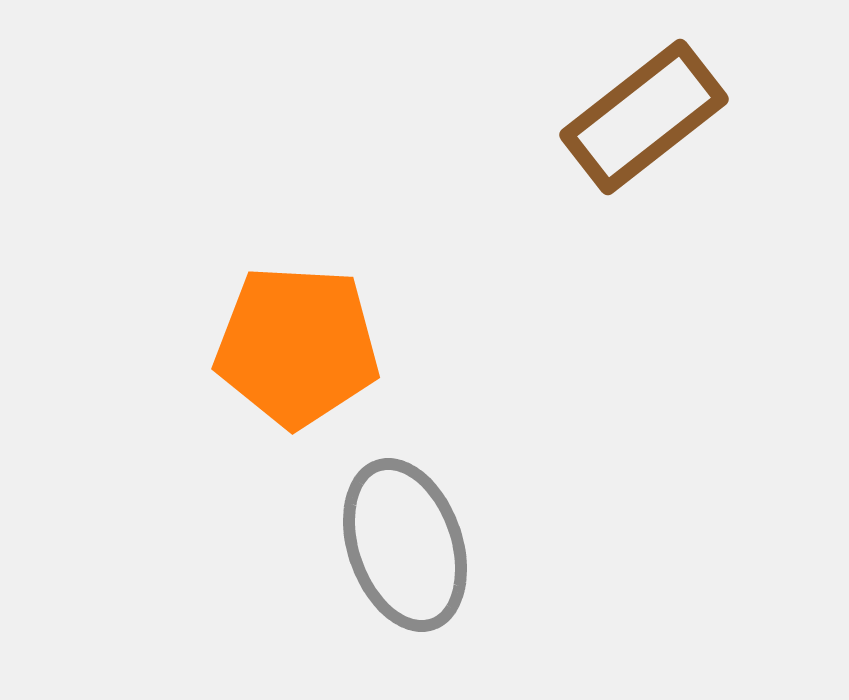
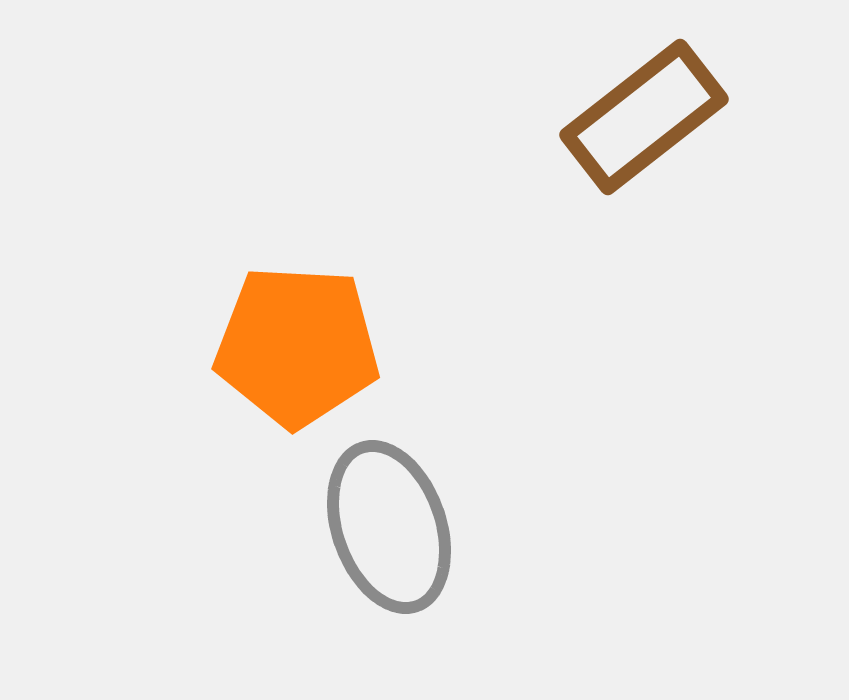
gray ellipse: moved 16 px left, 18 px up
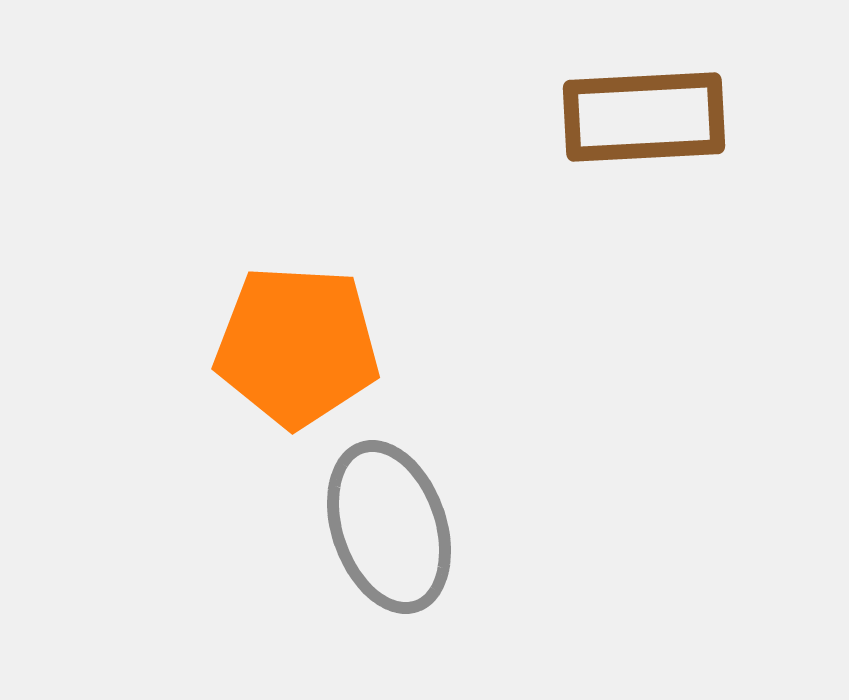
brown rectangle: rotated 35 degrees clockwise
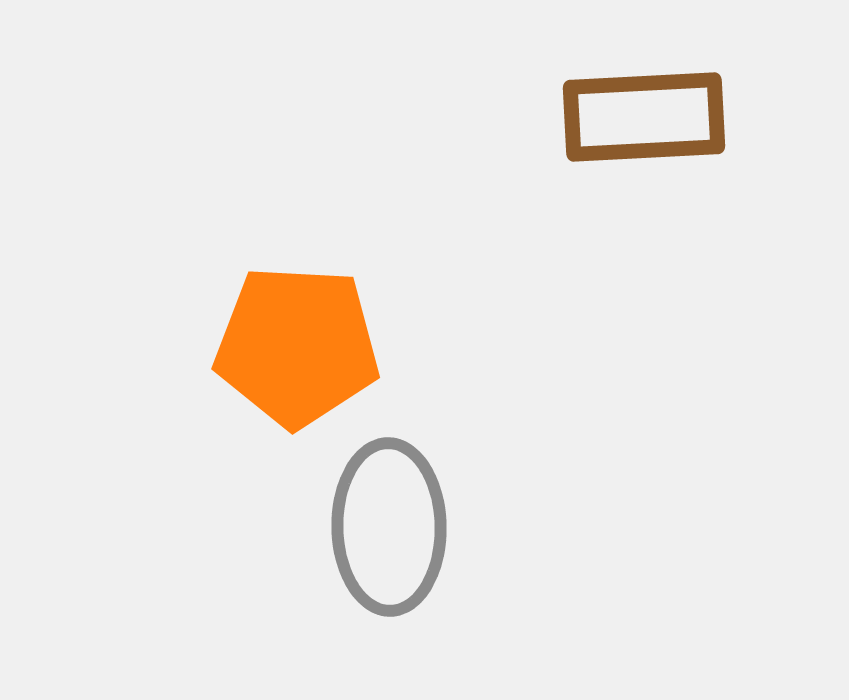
gray ellipse: rotated 18 degrees clockwise
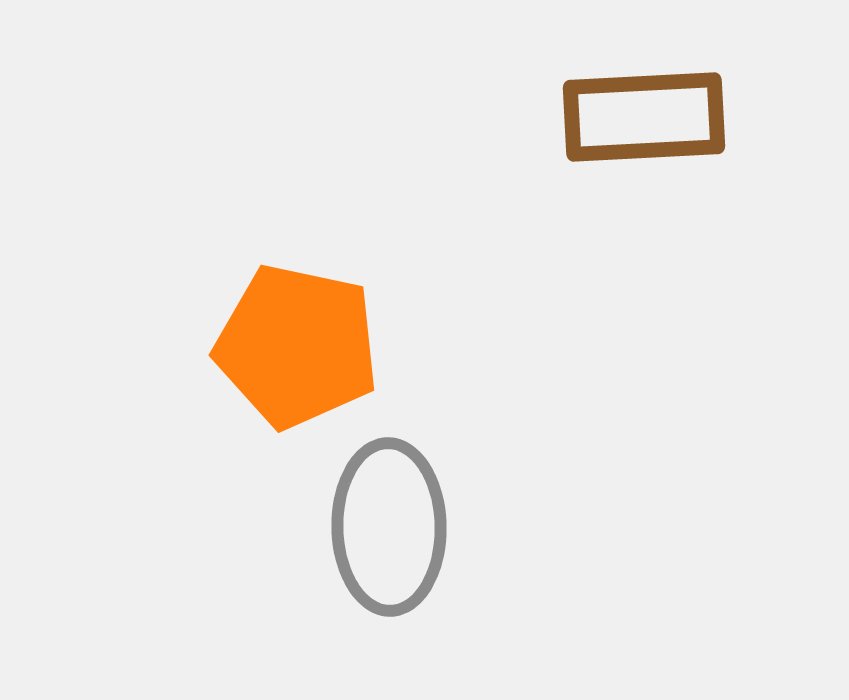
orange pentagon: rotated 9 degrees clockwise
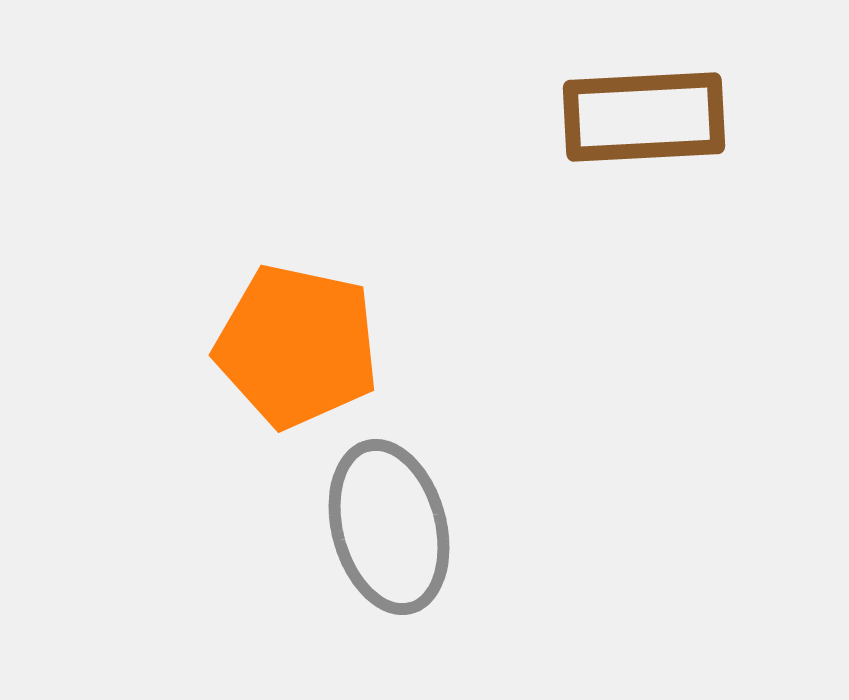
gray ellipse: rotated 14 degrees counterclockwise
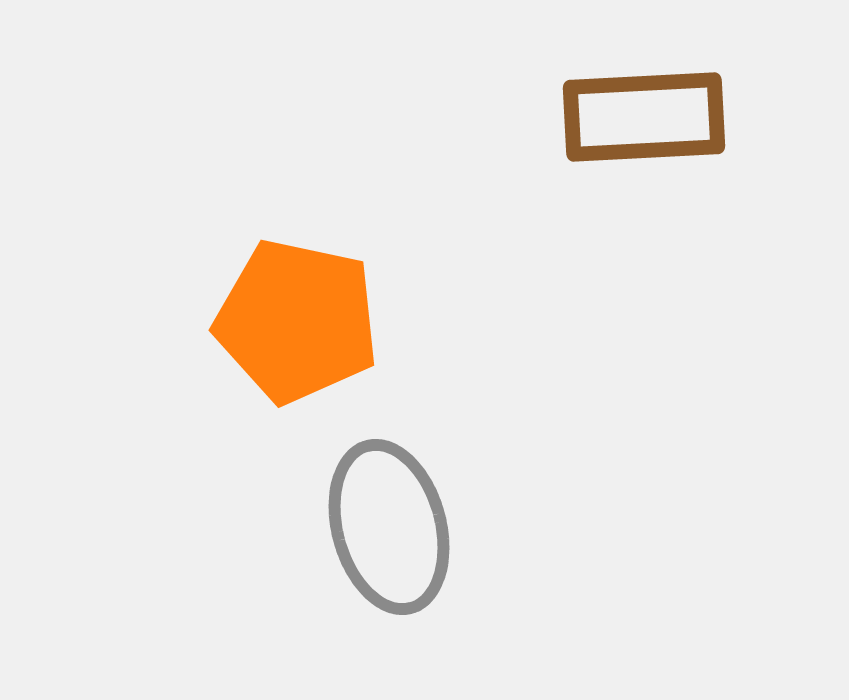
orange pentagon: moved 25 px up
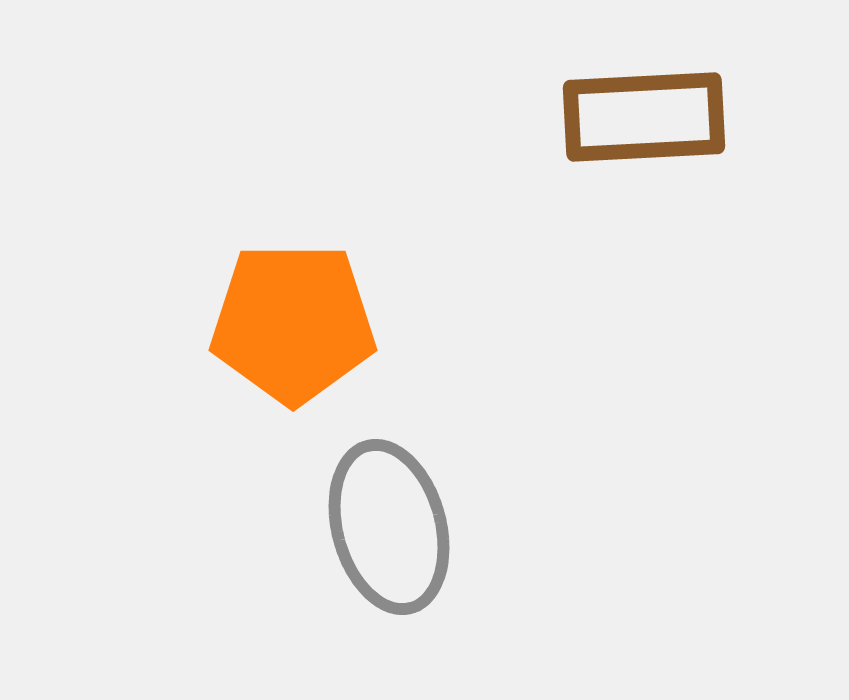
orange pentagon: moved 4 px left, 2 px down; rotated 12 degrees counterclockwise
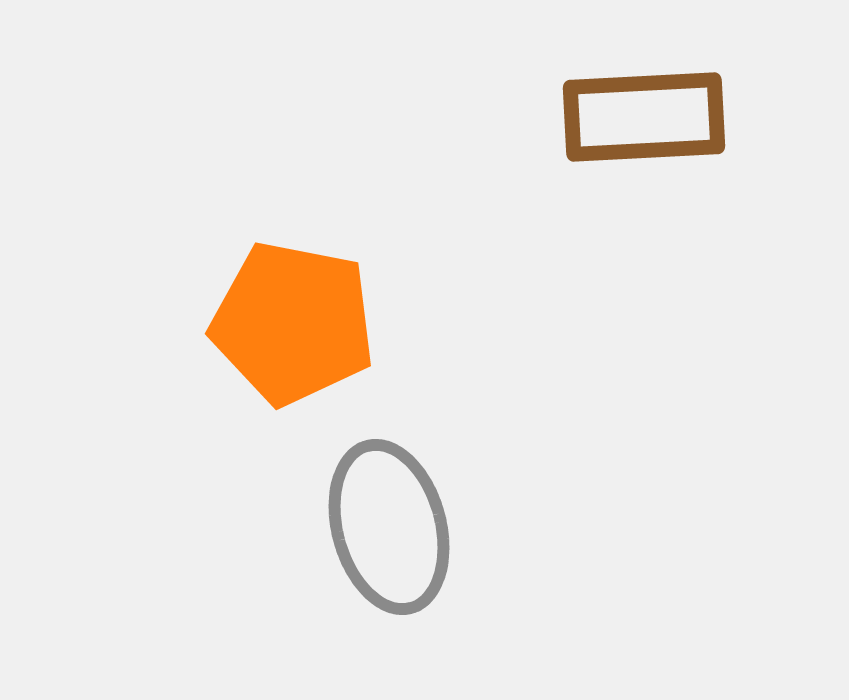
orange pentagon: rotated 11 degrees clockwise
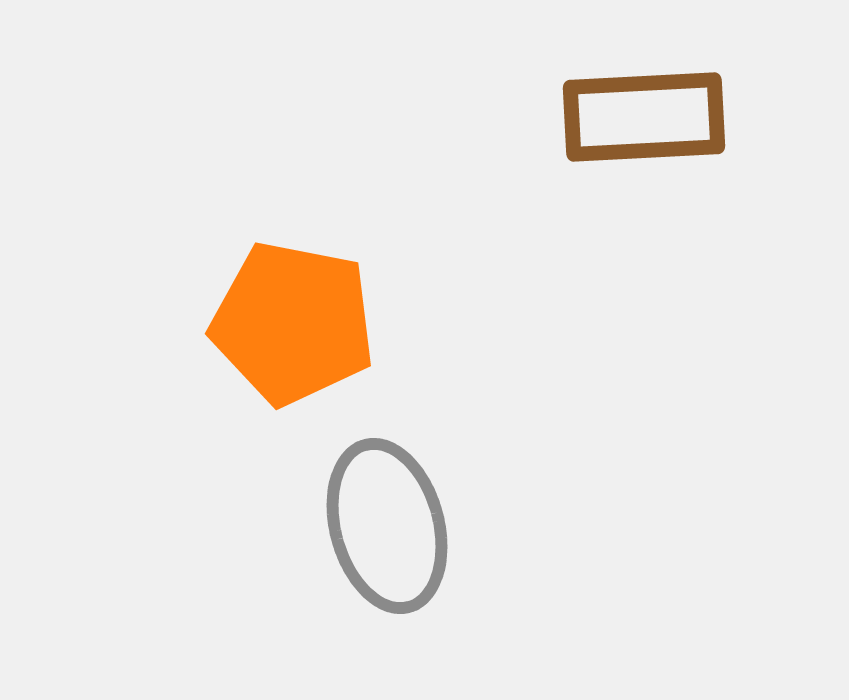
gray ellipse: moved 2 px left, 1 px up
